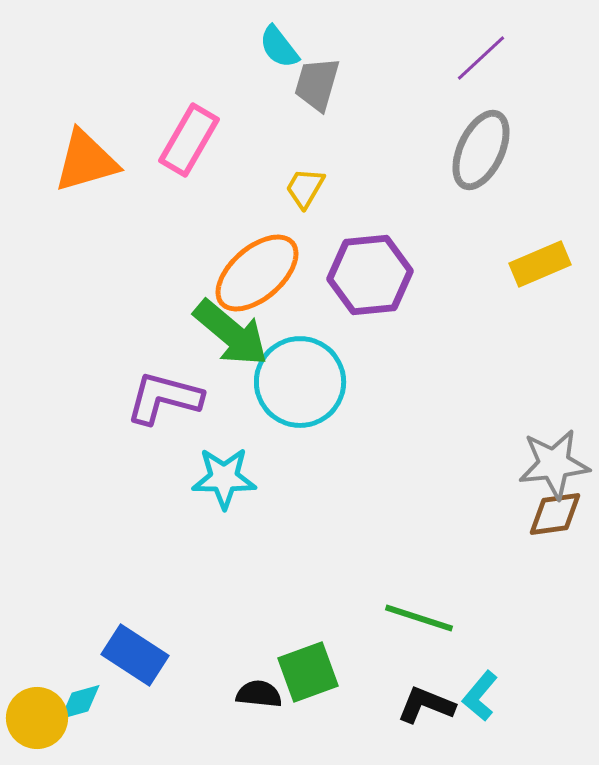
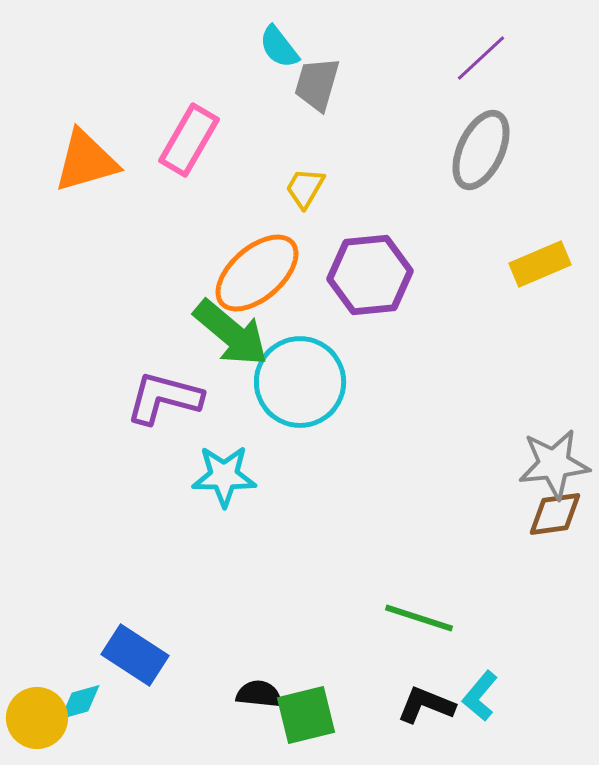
cyan star: moved 2 px up
green square: moved 2 px left, 43 px down; rotated 6 degrees clockwise
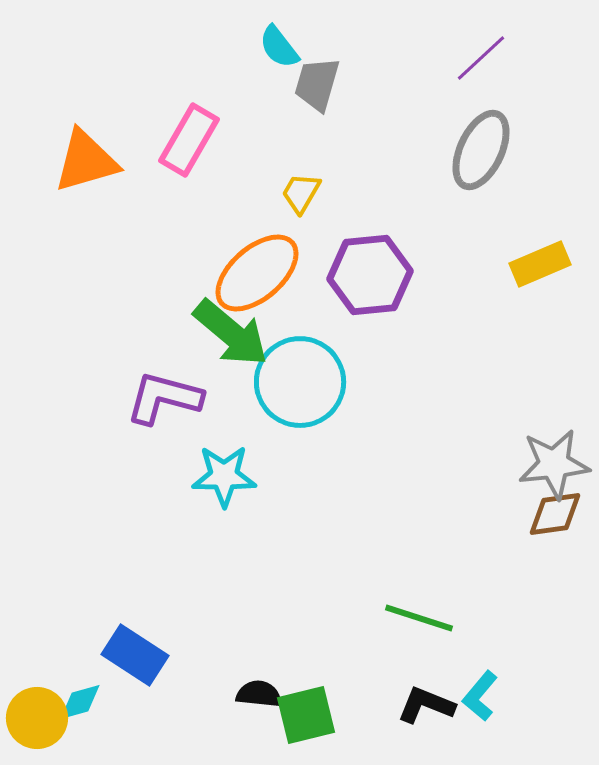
yellow trapezoid: moved 4 px left, 5 px down
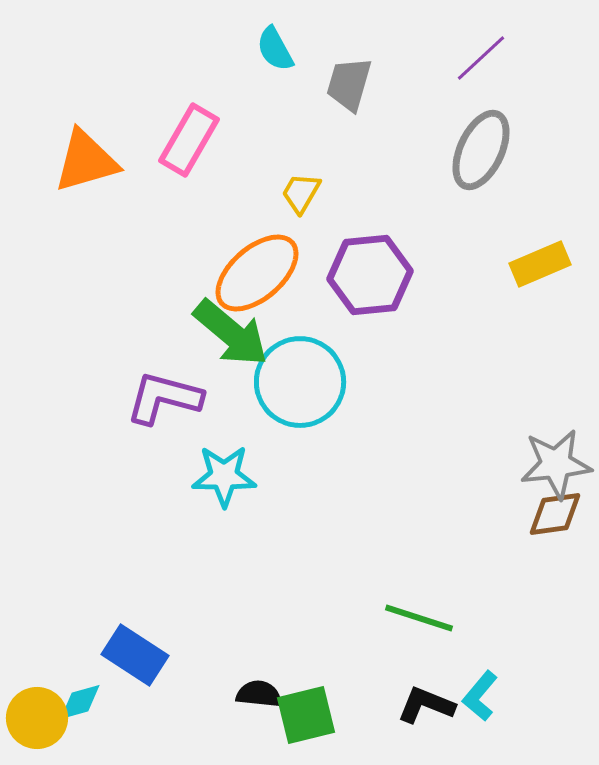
cyan semicircle: moved 4 px left, 2 px down; rotated 9 degrees clockwise
gray trapezoid: moved 32 px right
gray star: moved 2 px right
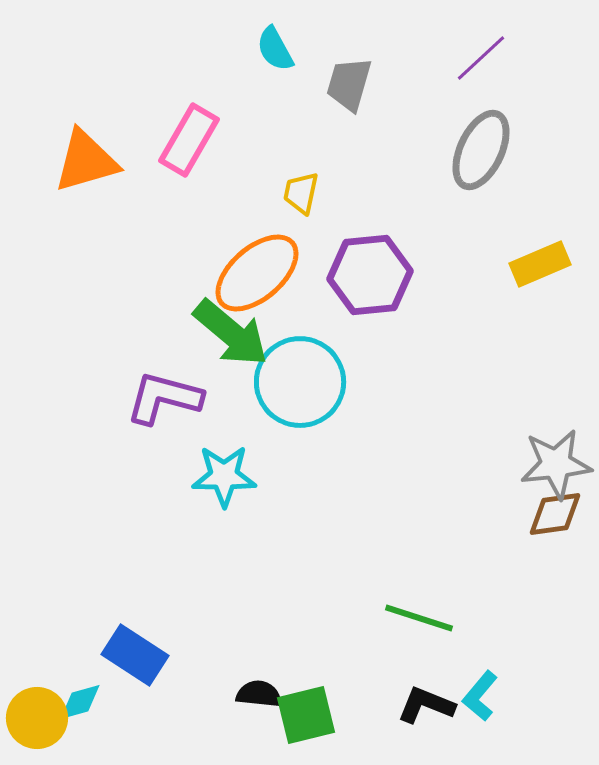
yellow trapezoid: rotated 18 degrees counterclockwise
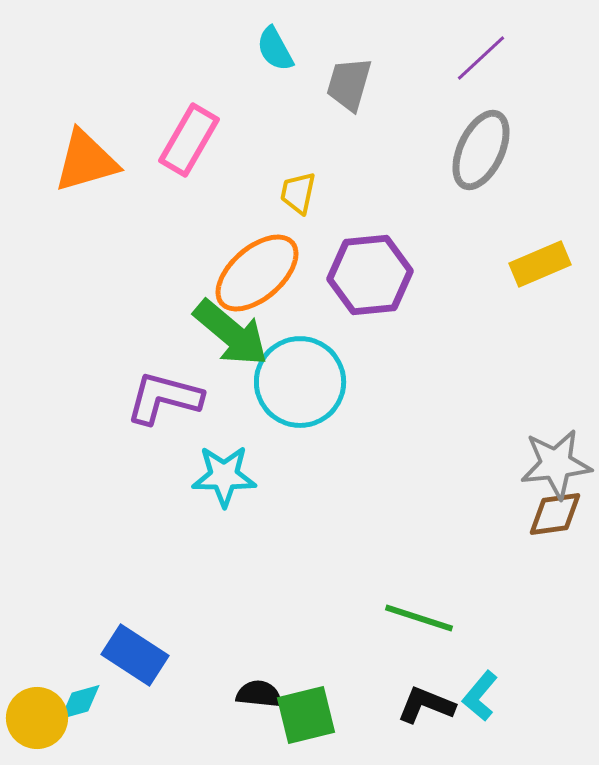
yellow trapezoid: moved 3 px left
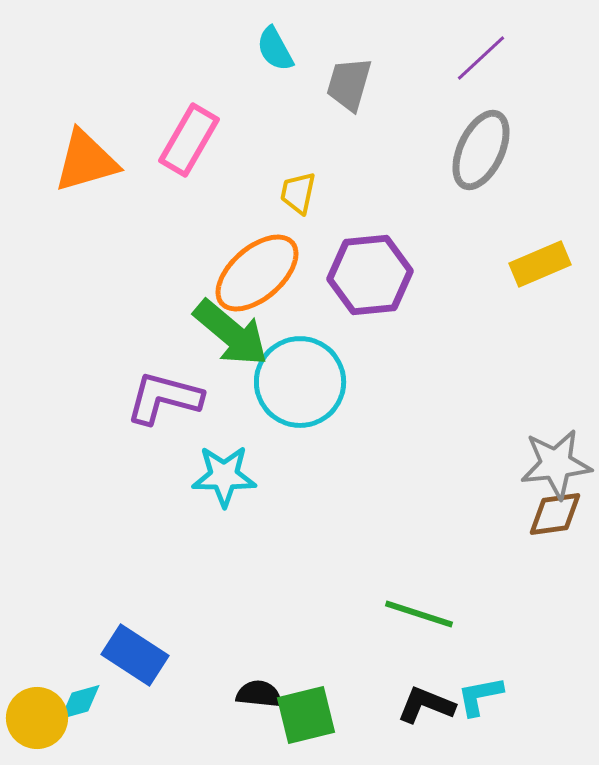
green line: moved 4 px up
cyan L-shape: rotated 39 degrees clockwise
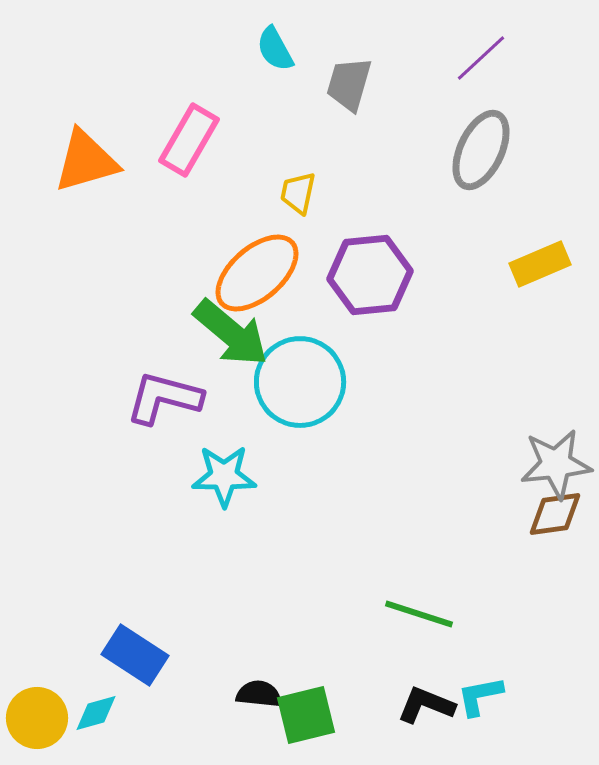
cyan diamond: moved 16 px right, 11 px down
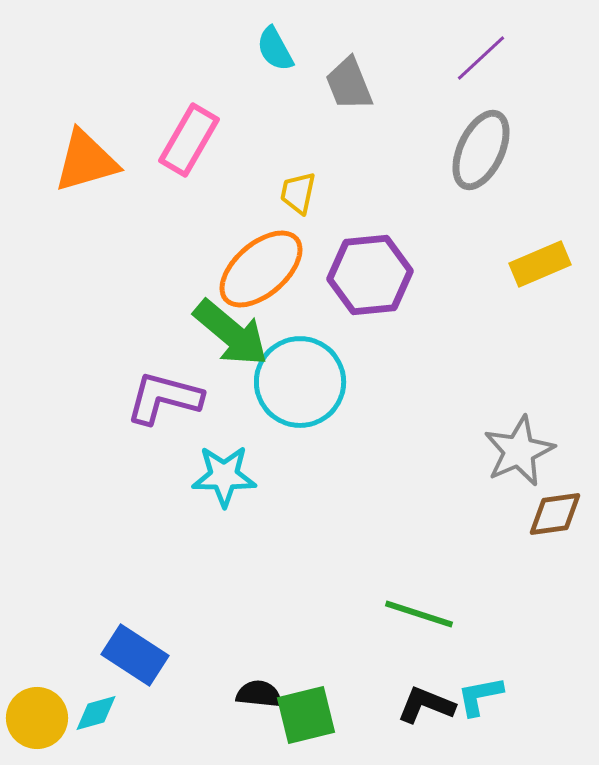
gray trapezoid: rotated 38 degrees counterclockwise
orange ellipse: moved 4 px right, 4 px up
gray star: moved 37 px left, 13 px up; rotated 18 degrees counterclockwise
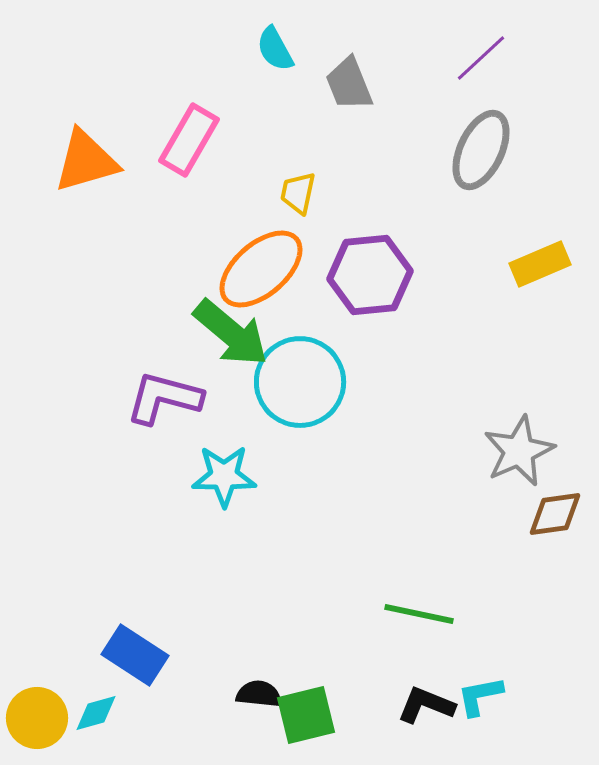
green line: rotated 6 degrees counterclockwise
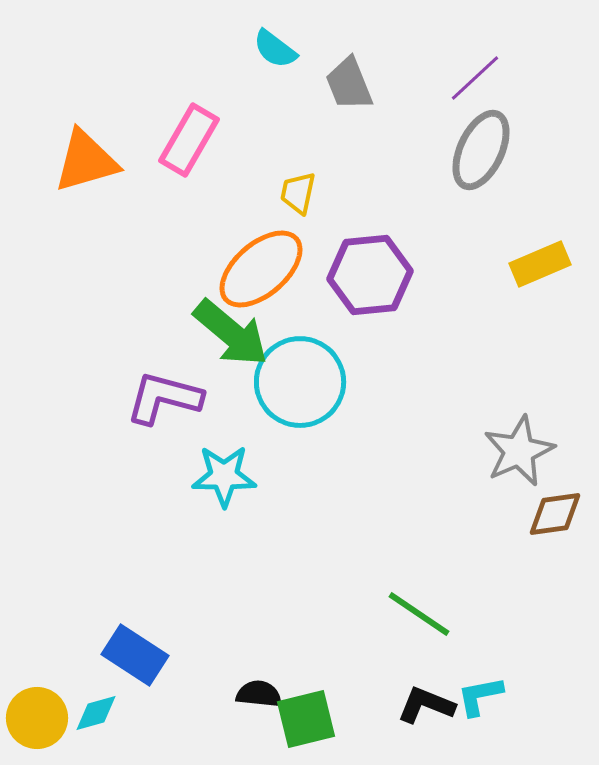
cyan semicircle: rotated 24 degrees counterclockwise
purple line: moved 6 px left, 20 px down
green line: rotated 22 degrees clockwise
green square: moved 4 px down
